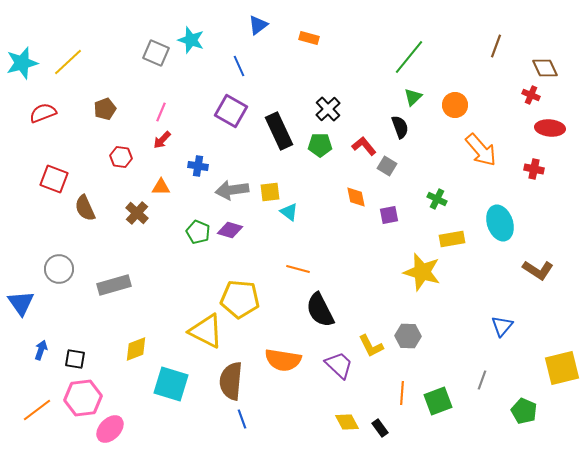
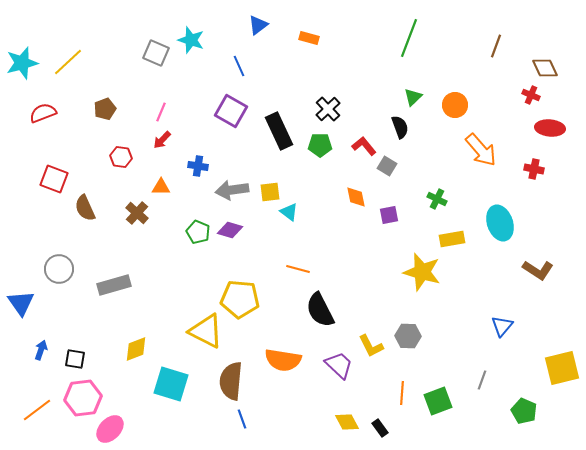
green line at (409, 57): moved 19 px up; rotated 18 degrees counterclockwise
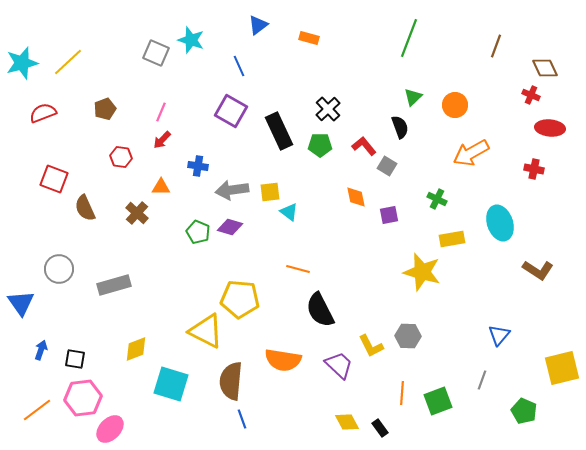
orange arrow at (481, 150): moved 10 px left, 3 px down; rotated 102 degrees clockwise
purple diamond at (230, 230): moved 3 px up
blue triangle at (502, 326): moved 3 px left, 9 px down
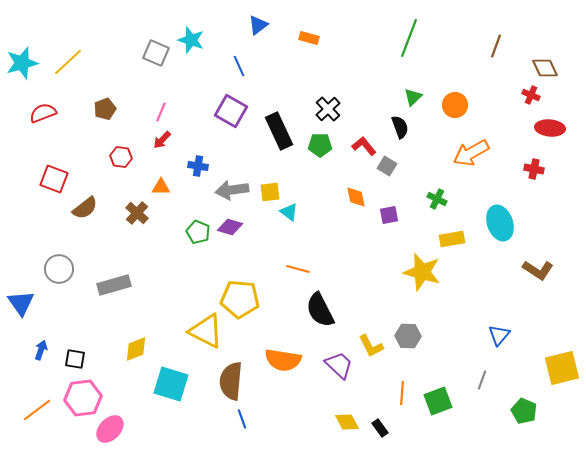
brown semicircle at (85, 208): rotated 104 degrees counterclockwise
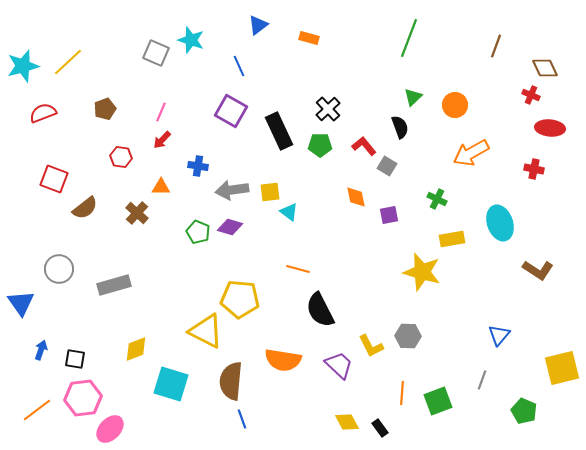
cyan star at (22, 63): moved 1 px right, 3 px down
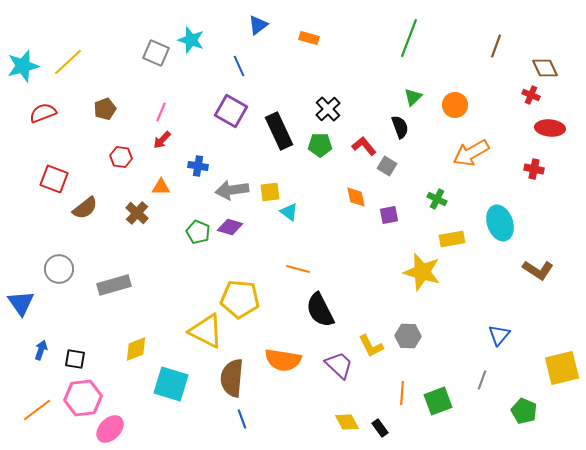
brown semicircle at (231, 381): moved 1 px right, 3 px up
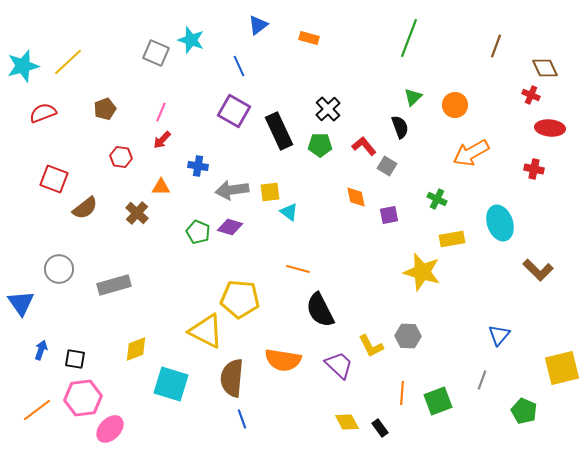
purple square at (231, 111): moved 3 px right
brown L-shape at (538, 270): rotated 12 degrees clockwise
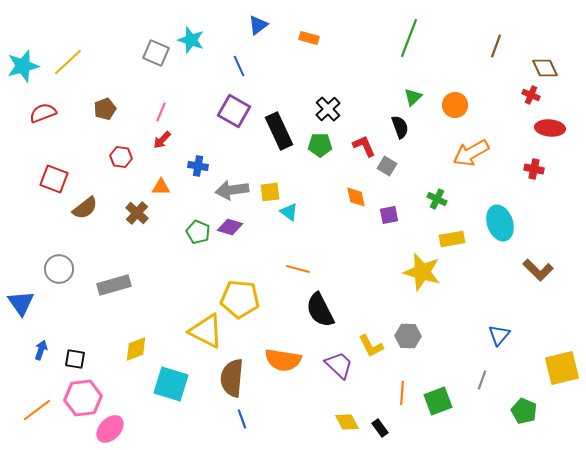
red L-shape at (364, 146): rotated 15 degrees clockwise
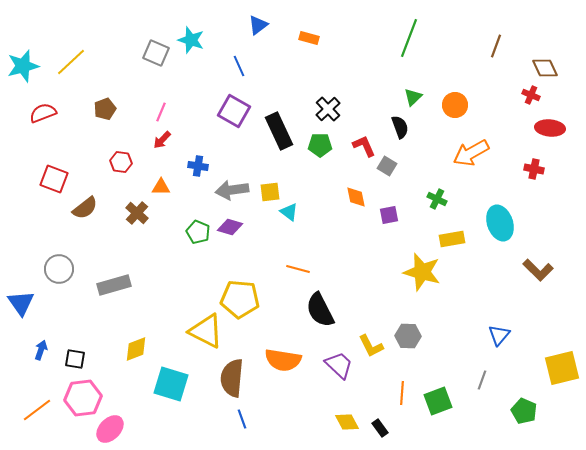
yellow line at (68, 62): moved 3 px right
red hexagon at (121, 157): moved 5 px down
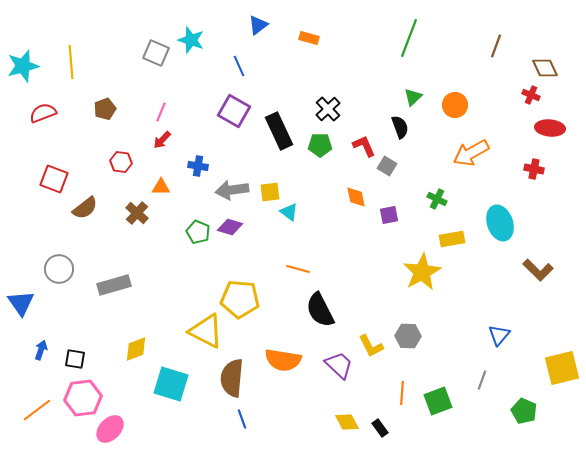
yellow line at (71, 62): rotated 52 degrees counterclockwise
yellow star at (422, 272): rotated 27 degrees clockwise
